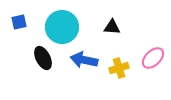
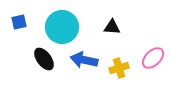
black ellipse: moved 1 px right, 1 px down; rotated 10 degrees counterclockwise
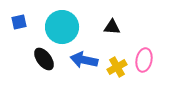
pink ellipse: moved 9 px left, 2 px down; rotated 35 degrees counterclockwise
yellow cross: moved 2 px left, 1 px up; rotated 12 degrees counterclockwise
